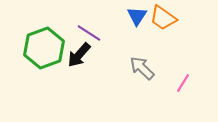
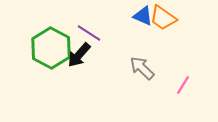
blue triangle: moved 6 px right; rotated 40 degrees counterclockwise
green hexagon: moved 7 px right; rotated 12 degrees counterclockwise
pink line: moved 2 px down
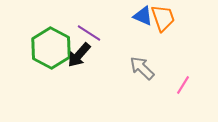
orange trapezoid: rotated 144 degrees counterclockwise
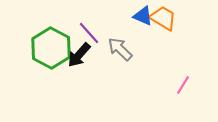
orange trapezoid: rotated 40 degrees counterclockwise
purple line: rotated 15 degrees clockwise
gray arrow: moved 22 px left, 19 px up
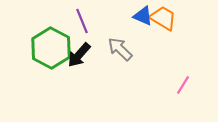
purple line: moved 7 px left, 12 px up; rotated 20 degrees clockwise
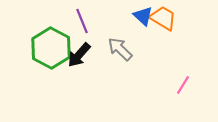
blue triangle: rotated 20 degrees clockwise
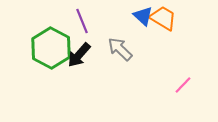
pink line: rotated 12 degrees clockwise
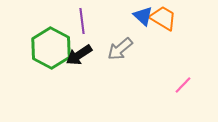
purple line: rotated 15 degrees clockwise
gray arrow: rotated 84 degrees counterclockwise
black arrow: rotated 16 degrees clockwise
